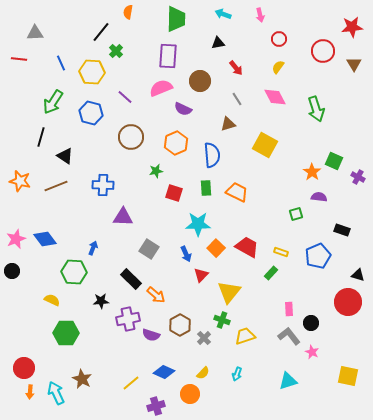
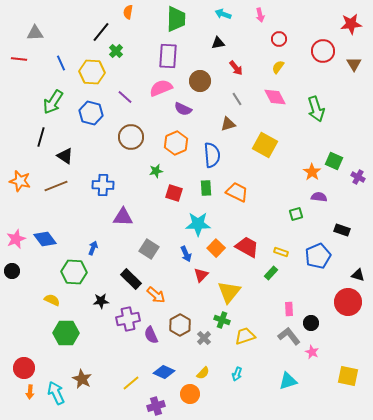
red star at (352, 27): moved 1 px left, 3 px up
purple semicircle at (151, 335): rotated 48 degrees clockwise
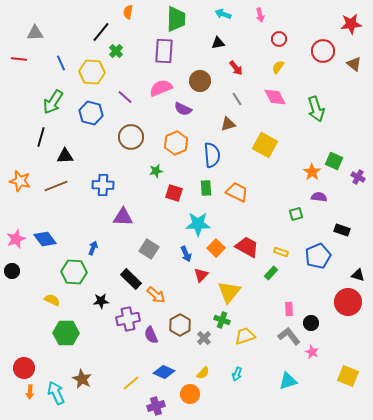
purple rectangle at (168, 56): moved 4 px left, 5 px up
brown triangle at (354, 64): rotated 21 degrees counterclockwise
black triangle at (65, 156): rotated 36 degrees counterclockwise
yellow square at (348, 376): rotated 10 degrees clockwise
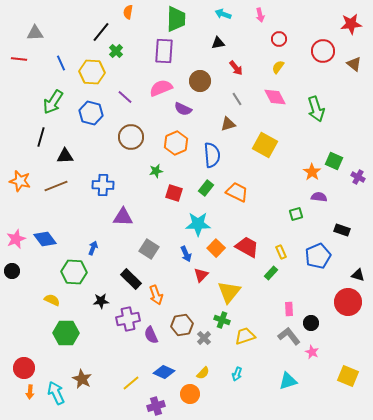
green rectangle at (206, 188): rotated 42 degrees clockwise
yellow rectangle at (281, 252): rotated 48 degrees clockwise
orange arrow at (156, 295): rotated 30 degrees clockwise
brown hexagon at (180, 325): moved 2 px right; rotated 20 degrees clockwise
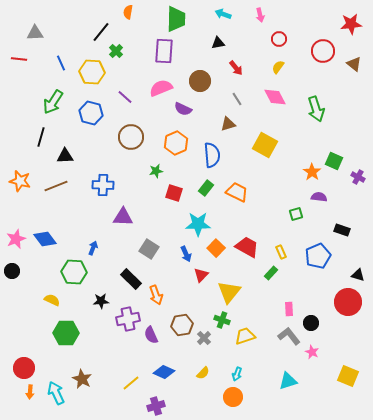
orange circle at (190, 394): moved 43 px right, 3 px down
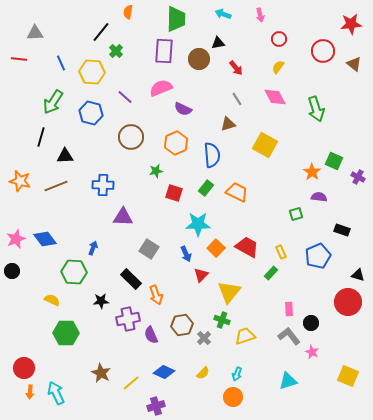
brown circle at (200, 81): moved 1 px left, 22 px up
brown star at (82, 379): moved 19 px right, 6 px up
